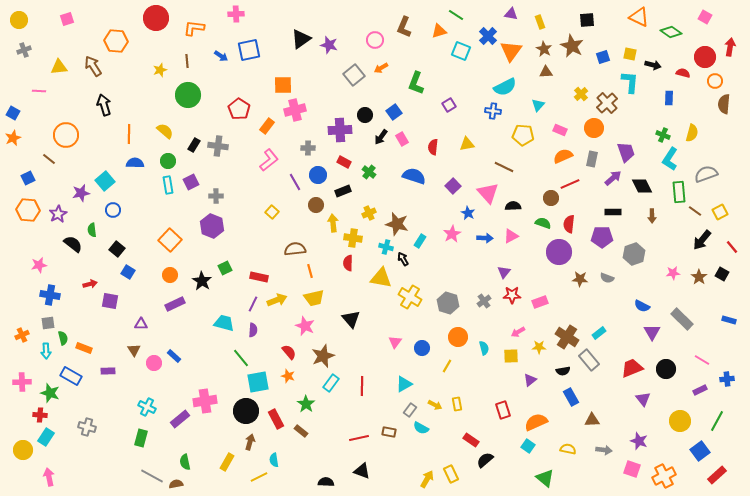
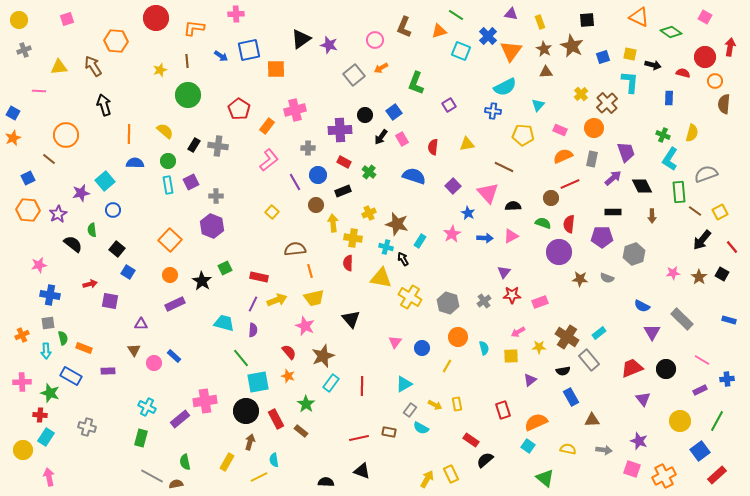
orange square at (283, 85): moved 7 px left, 16 px up
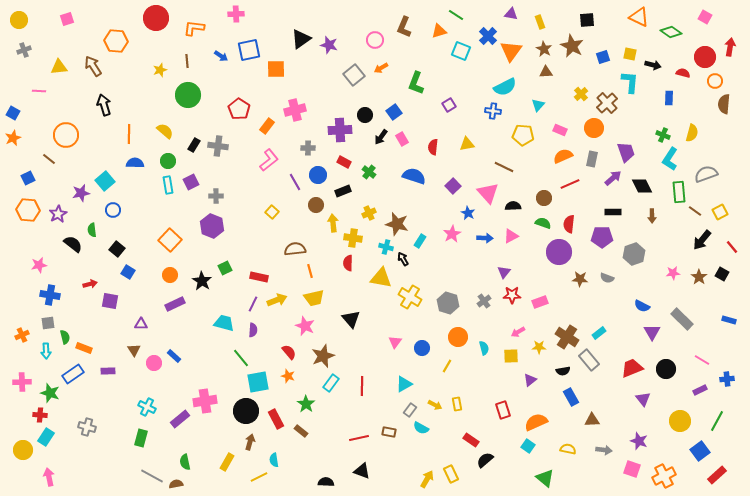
brown circle at (551, 198): moved 7 px left
green semicircle at (63, 338): moved 2 px right, 1 px up
blue rectangle at (71, 376): moved 2 px right, 2 px up; rotated 65 degrees counterclockwise
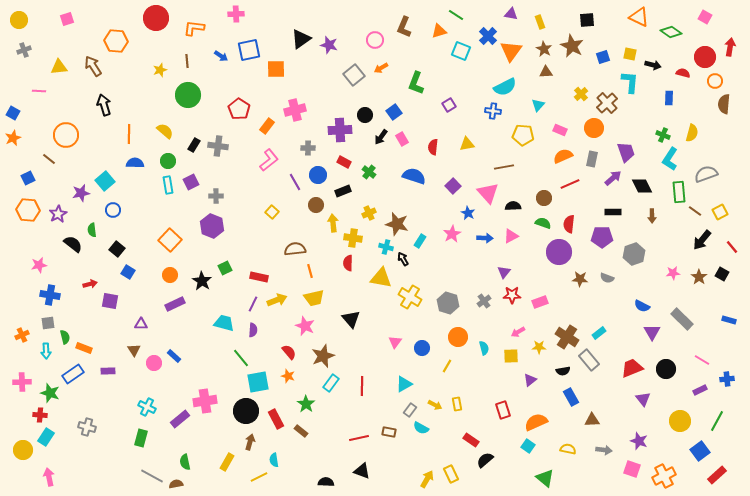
brown line at (504, 167): rotated 36 degrees counterclockwise
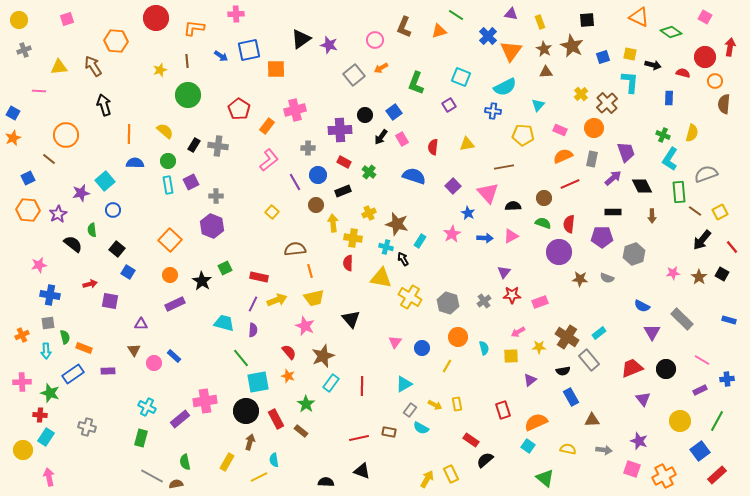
cyan square at (461, 51): moved 26 px down
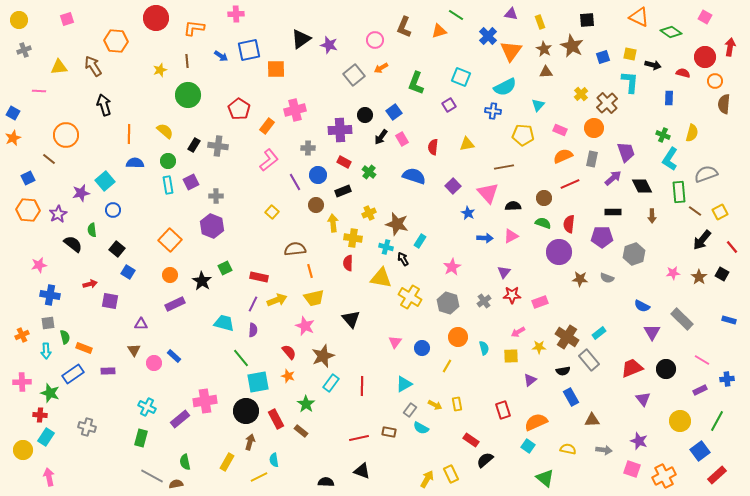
pink star at (452, 234): moved 33 px down
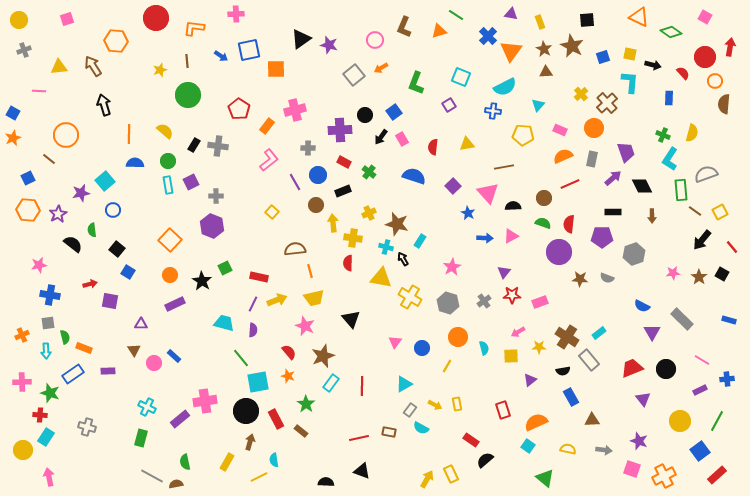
red semicircle at (683, 73): rotated 32 degrees clockwise
green rectangle at (679, 192): moved 2 px right, 2 px up
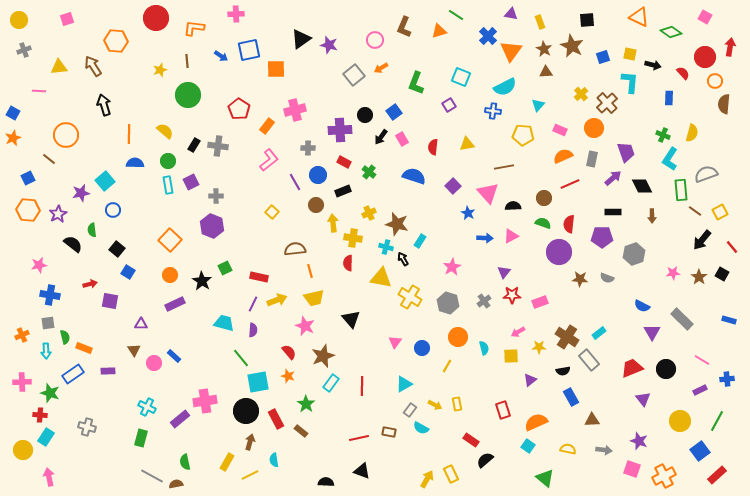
yellow line at (259, 477): moved 9 px left, 2 px up
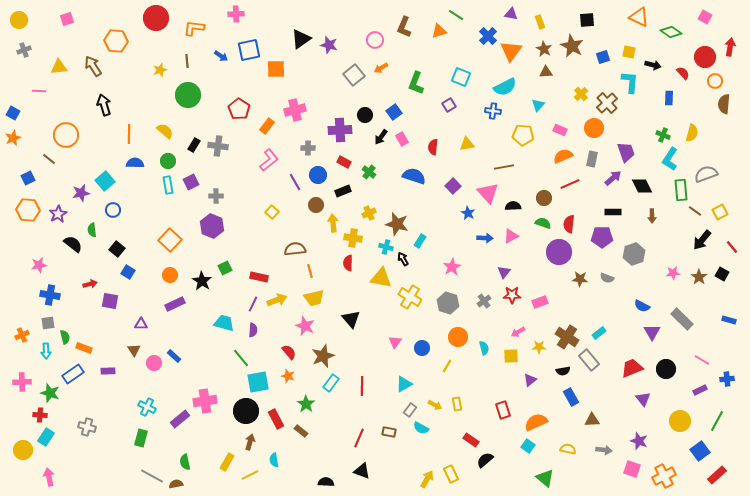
yellow square at (630, 54): moved 1 px left, 2 px up
red line at (359, 438): rotated 54 degrees counterclockwise
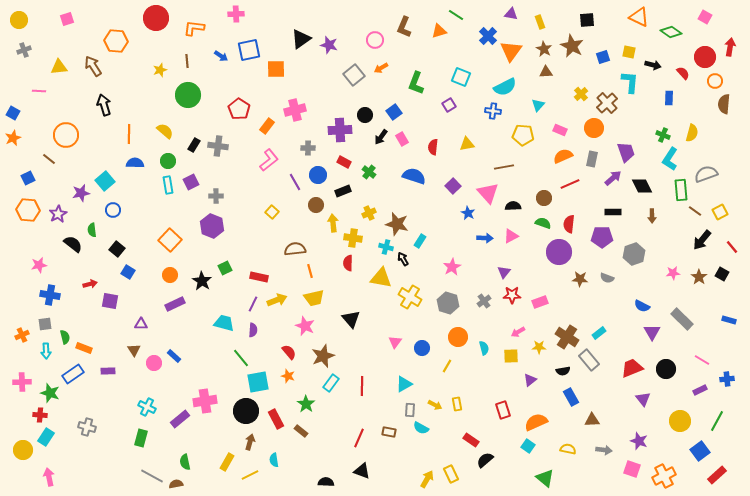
gray square at (48, 323): moved 3 px left, 1 px down
gray rectangle at (410, 410): rotated 32 degrees counterclockwise
